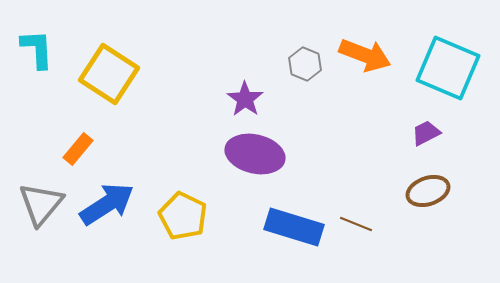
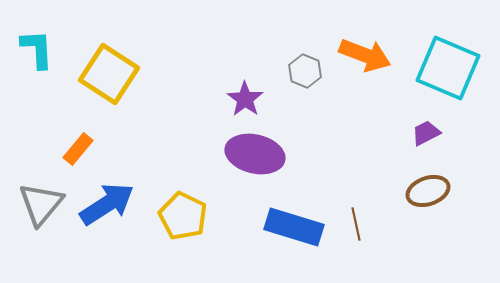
gray hexagon: moved 7 px down
brown line: rotated 56 degrees clockwise
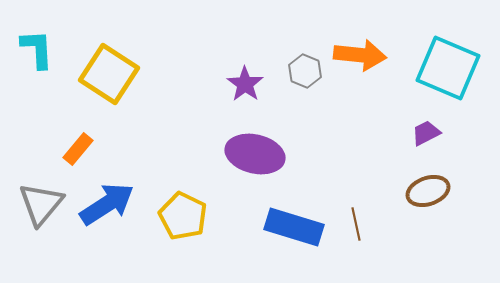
orange arrow: moved 5 px left; rotated 15 degrees counterclockwise
purple star: moved 15 px up
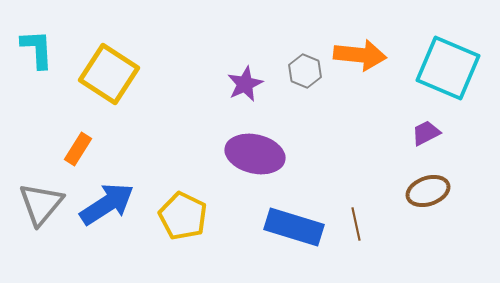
purple star: rotated 12 degrees clockwise
orange rectangle: rotated 8 degrees counterclockwise
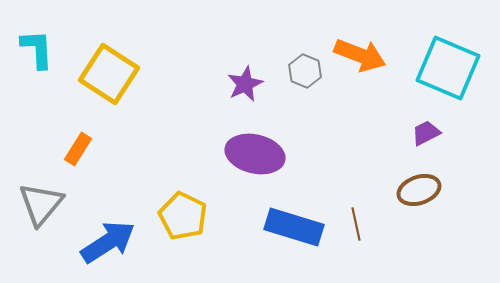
orange arrow: rotated 15 degrees clockwise
brown ellipse: moved 9 px left, 1 px up
blue arrow: moved 1 px right, 38 px down
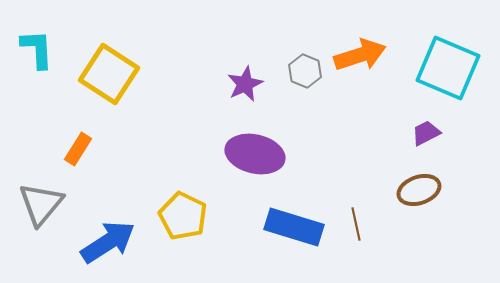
orange arrow: rotated 39 degrees counterclockwise
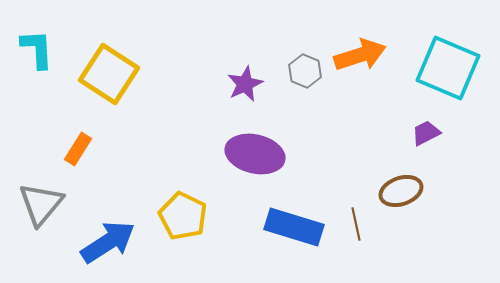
brown ellipse: moved 18 px left, 1 px down
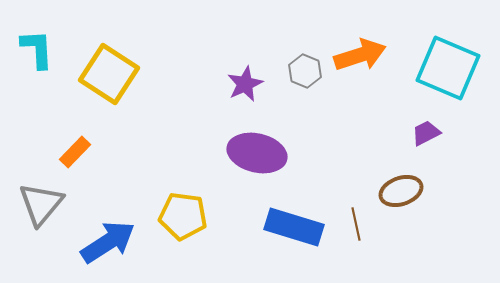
orange rectangle: moved 3 px left, 3 px down; rotated 12 degrees clockwise
purple ellipse: moved 2 px right, 1 px up
yellow pentagon: rotated 18 degrees counterclockwise
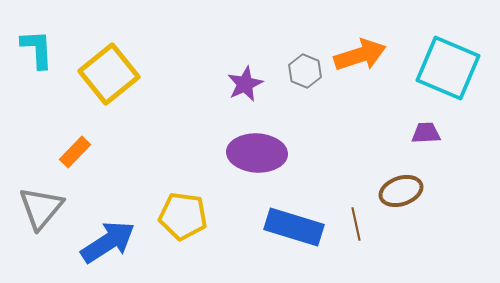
yellow square: rotated 18 degrees clockwise
purple trapezoid: rotated 24 degrees clockwise
purple ellipse: rotated 10 degrees counterclockwise
gray triangle: moved 4 px down
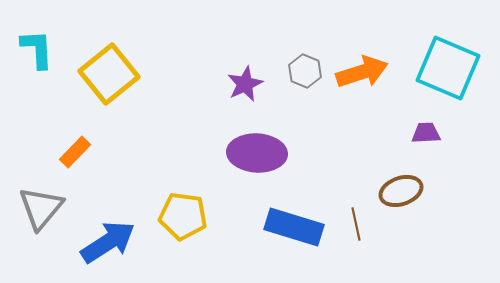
orange arrow: moved 2 px right, 17 px down
